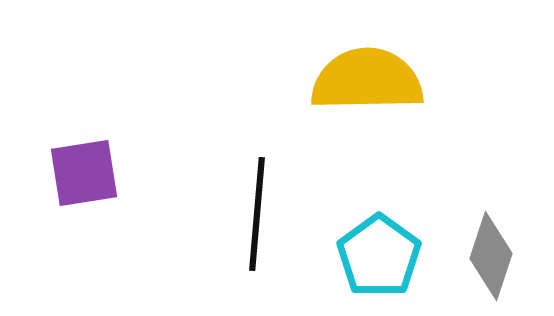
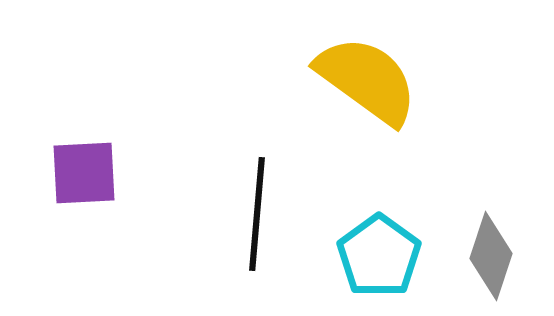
yellow semicircle: rotated 37 degrees clockwise
purple square: rotated 6 degrees clockwise
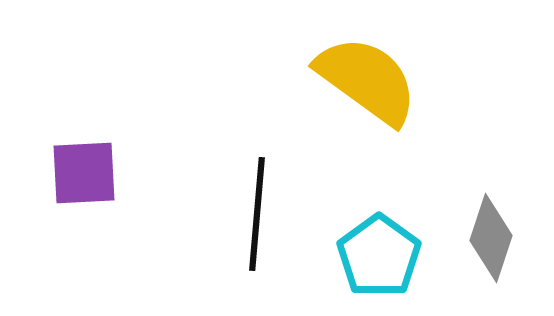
gray diamond: moved 18 px up
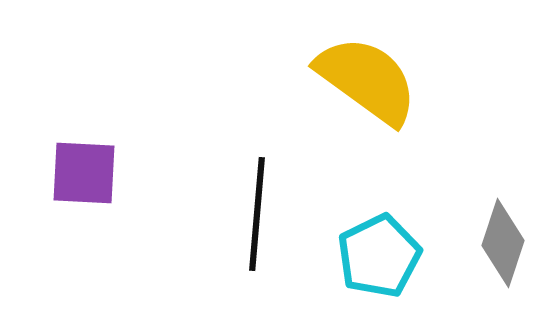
purple square: rotated 6 degrees clockwise
gray diamond: moved 12 px right, 5 px down
cyan pentagon: rotated 10 degrees clockwise
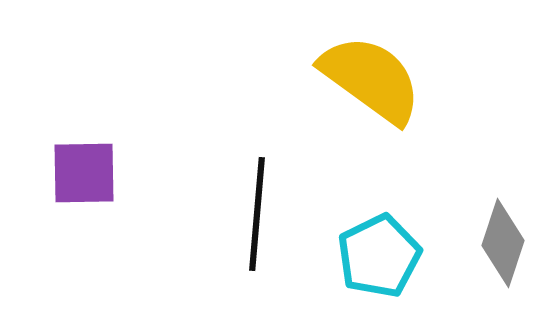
yellow semicircle: moved 4 px right, 1 px up
purple square: rotated 4 degrees counterclockwise
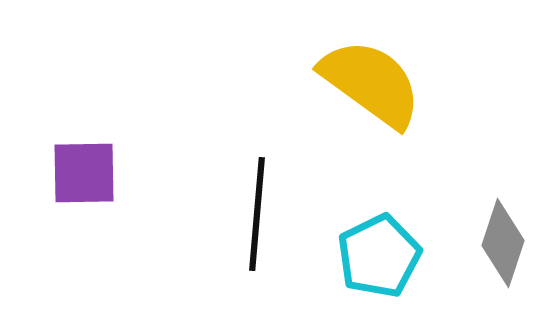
yellow semicircle: moved 4 px down
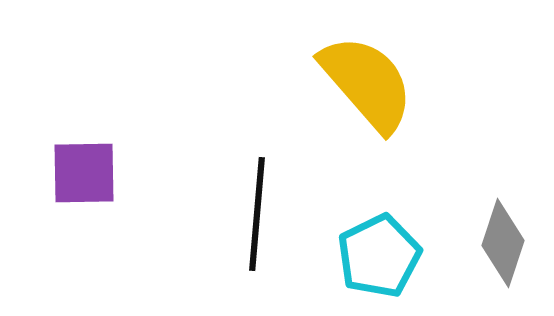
yellow semicircle: moved 4 px left; rotated 13 degrees clockwise
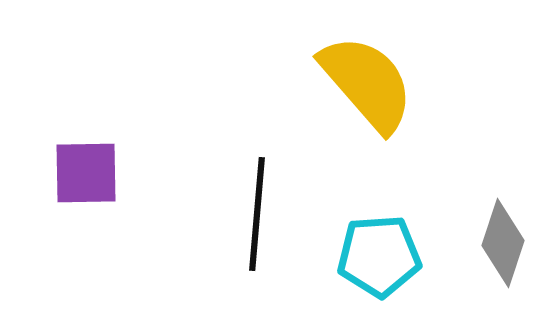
purple square: moved 2 px right
cyan pentagon: rotated 22 degrees clockwise
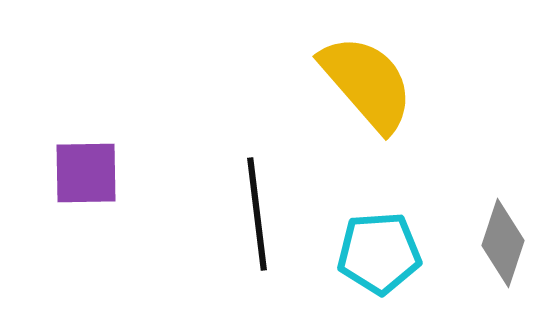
black line: rotated 12 degrees counterclockwise
cyan pentagon: moved 3 px up
